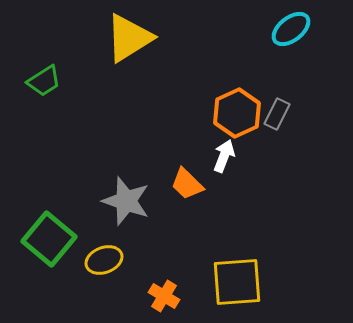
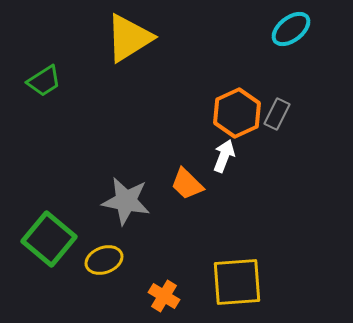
gray star: rotated 9 degrees counterclockwise
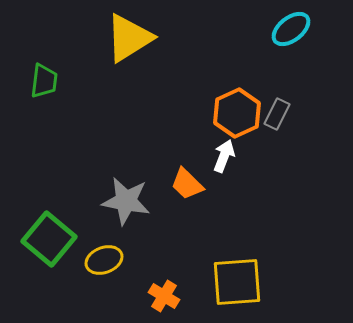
green trapezoid: rotated 51 degrees counterclockwise
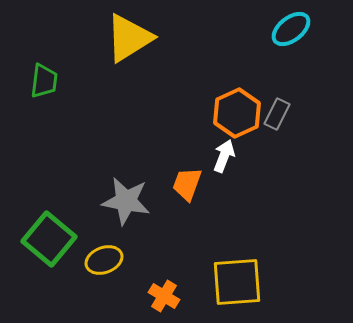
orange trapezoid: rotated 66 degrees clockwise
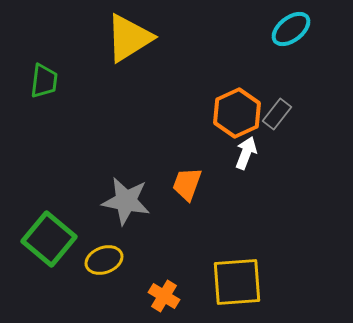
gray rectangle: rotated 12 degrees clockwise
white arrow: moved 22 px right, 3 px up
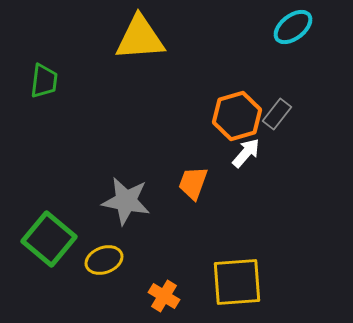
cyan ellipse: moved 2 px right, 2 px up
yellow triangle: moved 11 px right; rotated 28 degrees clockwise
orange hexagon: moved 3 px down; rotated 9 degrees clockwise
white arrow: rotated 20 degrees clockwise
orange trapezoid: moved 6 px right, 1 px up
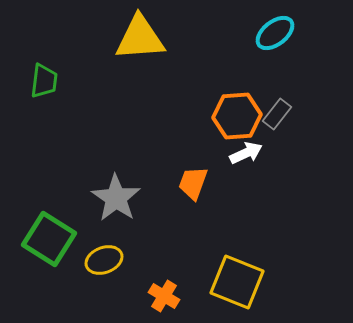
cyan ellipse: moved 18 px left, 6 px down
orange hexagon: rotated 12 degrees clockwise
white arrow: rotated 24 degrees clockwise
gray star: moved 10 px left, 3 px up; rotated 24 degrees clockwise
green square: rotated 8 degrees counterclockwise
yellow square: rotated 26 degrees clockwise
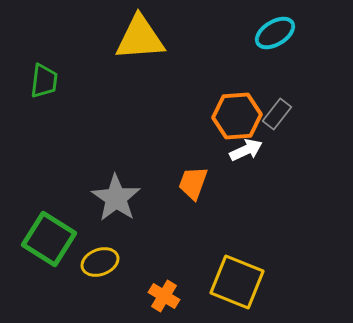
cyan ellipse: rotated 6 degrees clockwise
white arrow: moved 3 px up
yellow ellipse: moved 4 px left, 2 px down
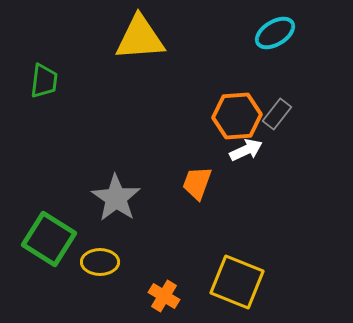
orange trapezoid: moved 4 px right
yellow ellipse: rotated 21 degrees clockwise
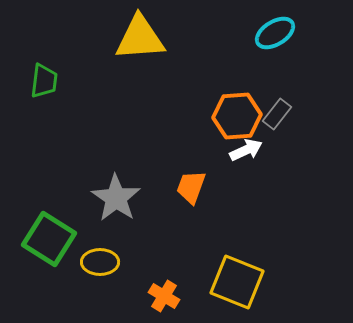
orange trapezoid: moved 6 px left, 4 px down
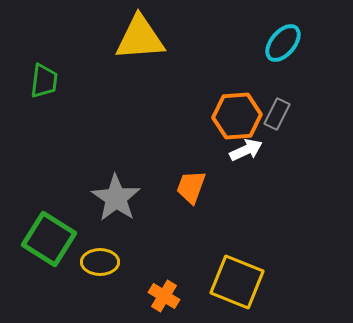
cyan ellipse: moved 8 px right, 10 px down; rotated 18 degrees counterclockwise
gray rectangle: rotated 12 degrees counterclockwise
